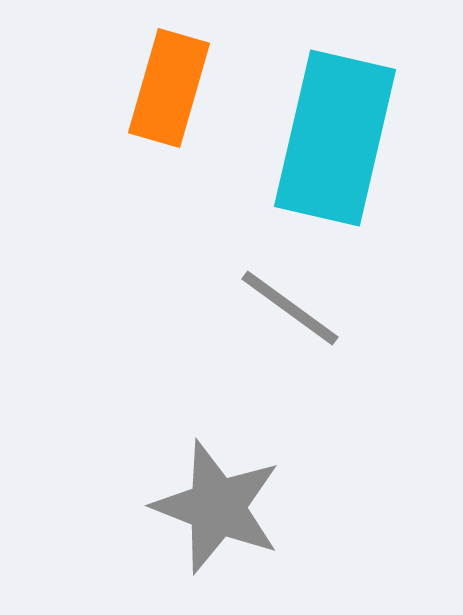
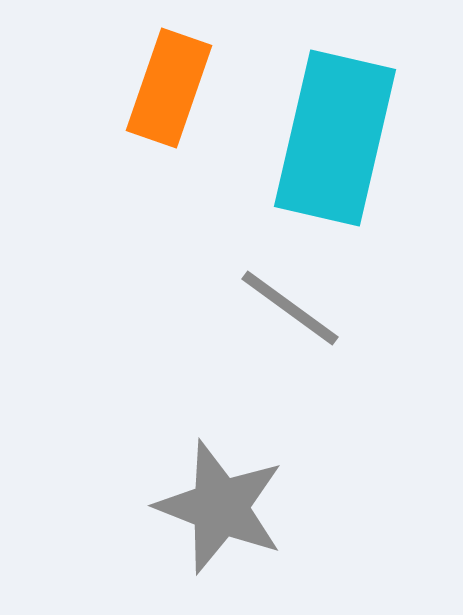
orange rectangle: rotated 3 degrees clockwise
gray star: moved 3 px right
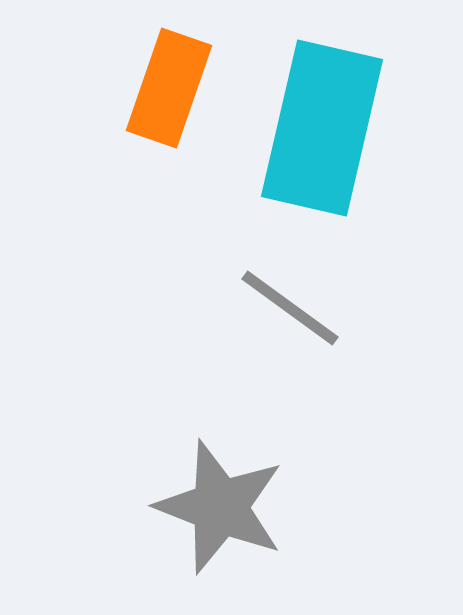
cyan rectangle: moved 13 px left, 10 px up
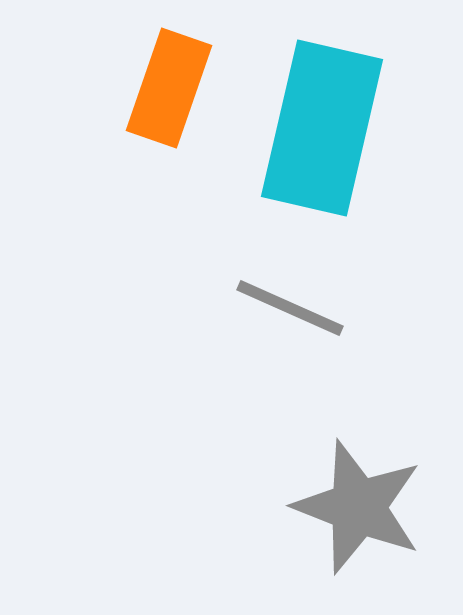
gray line: rotated 12 degrees counterclockwise
gray star: moved 138 px right
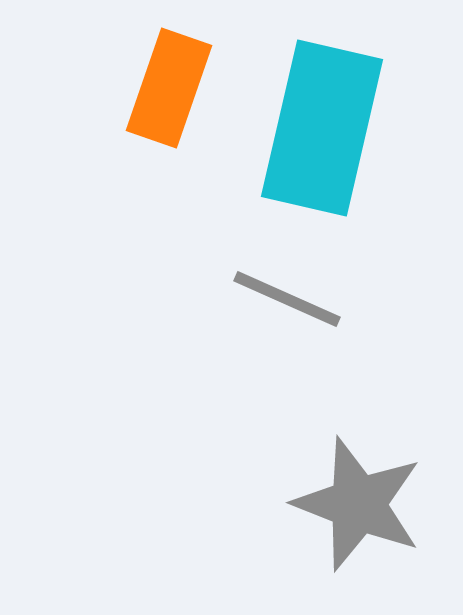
gray line: moved 3 px left, 9 px up
gray star: moved 3 px up
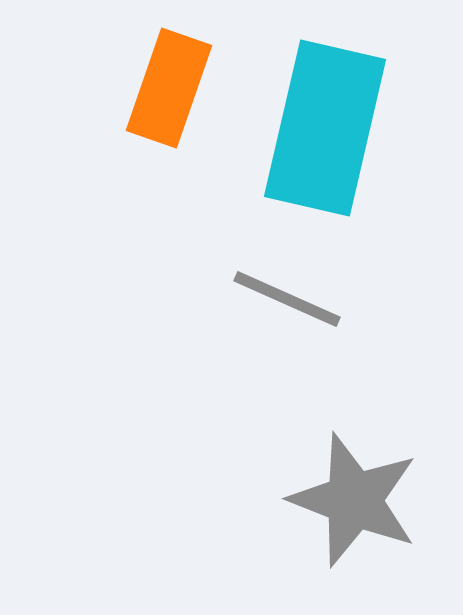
cyan rectangle: moved 3 px right
gray star: moved 4 px left, 4 px up
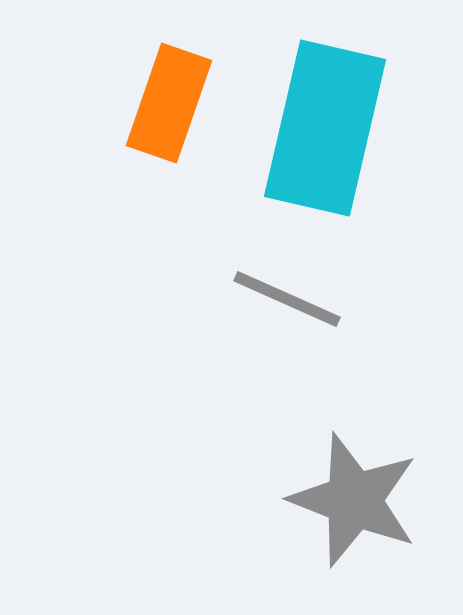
orange rectangle: moved 15 px down
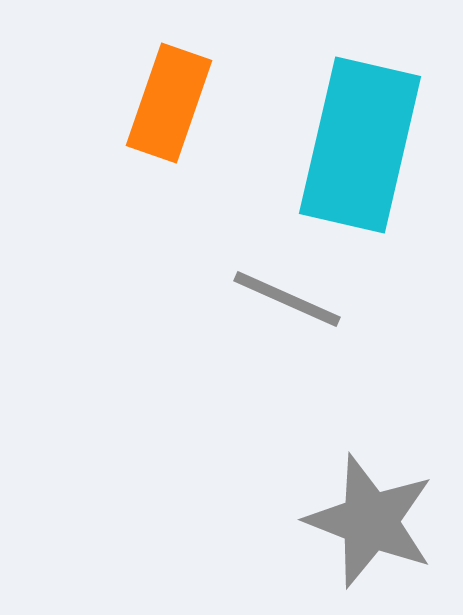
cyan rectangle: moved 35 px right, 17 px down
gray star: moved 16 px right, 21 px down
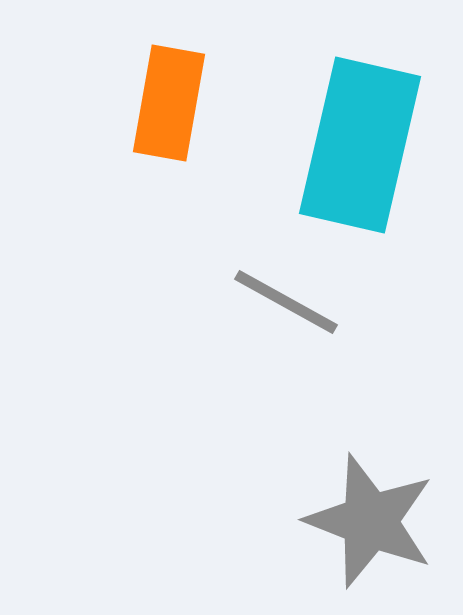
orange rectangle: rotated 9 degrees counterclockwise
gray line: moved 1 px left, 3 px down; rotated 5 degrees clockwise
